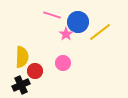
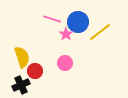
pink line: moved 4 px down
yellow semicircle: rotated 20 degrees counterclockwise
pink circle: moved 2 px right
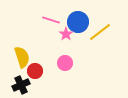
pink line: moved 1 px left, 1 px down
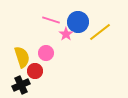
pink circle: moved 19 px left, 10 px up
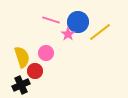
pink star: moved 2 px right
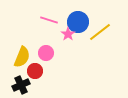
pink line: moved 2 px left
yellow semicircle: rotated 40 degrees clockwise
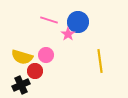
yellow line: moved 29 px down; rotated 60 degrees counterclockwise
pink circle: moved 2 px down
yellow semicircle: rotated 85 degrees clockwise
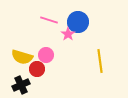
red circle: moved 2 px right, 2 px up
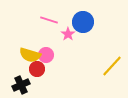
blue circle: moved 5 px right
yellow semicircle: moved 8 px right, 2 px up
yellow line: moved 12 px right, 5 px down; rotated 50 degrees clockwise
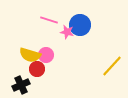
blue circle: moved 3 px left, 3 px down
pink star: moved 1 px left, 2 px up; rotated 24 degrees counterclockwise
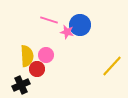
yellow semicircle: moved 3 px left, 1 px down; rotated 110 degrees counterclockwise
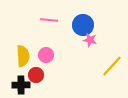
pink line: rotated 12 degrees counterclockwise
blue circle: moved 3 px right
pink star: moved 23 px right, 8 px down
yellow semicircle: moved 4 px left
red circle: moved 1 px left, 6 px down
black cross: rotated 24 degrees clockwise
